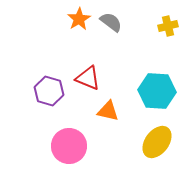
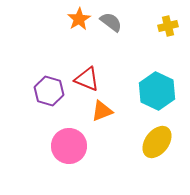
red triangle: moved 1 px left, 1 px down
cyan hexagon: rotated 21 degrees clockwise
orange triangle: moved 6 px left; rotated 35 degrees counterclockwise
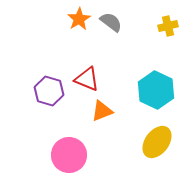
cyan hexagon: moved 1 px left, 1 px up
pink circle: moved 9 px down
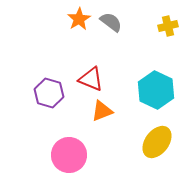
red triangle: moved 4 px right
purple hexagon: moved 2 px down
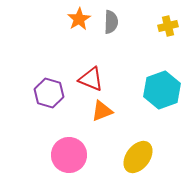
gray semicircle: rotated 55 degrees clockwise
cyan hexagon: moved 6 px right; rotated 15 degrees clockwise
yellow ellipse: moved 19 px left, 15 px down
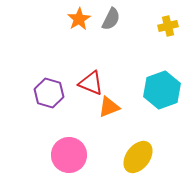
gray semicircle: moved 3 px up; rotated 25 degrees clockwise
red triangle: moved 4 px down
orange triangle: moved 7 px right, 4 px up
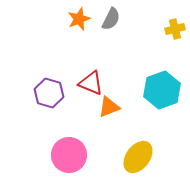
orange star: rotated 10 degrees clockwise
yellow cross: moved 7 px right, 3 px down
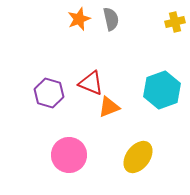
gray semicircle: rotated 40 degrees counterclockwise
yellow cross: moved 7 px up
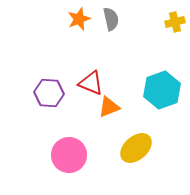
purple hexagon: rotated 12 degrees counterclockwise
yellow ellipse: moved 2 px left, 9 px up; rotated 12 degrees clockwise
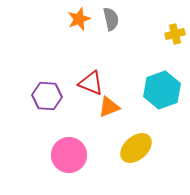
yellow cross: moved 12 px down
purple hexagon: moved 2 px left, 3 px down
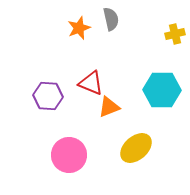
orange star: moved 9 px down
cyan hexagon: rotated 21 degrees clockwise
purple hexagon: moved 1 px right
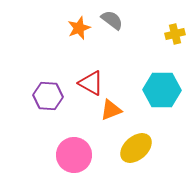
gray semicircle: moved 1 px right, 1 px down; rotated 40 degrees counterclockwise
red triangle: rotated 8 degrees clockwise
orange triangle: moved 2 px right, 3 px down
pink circle: moved 5 px right
